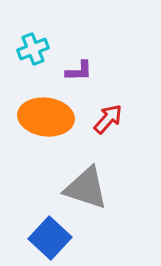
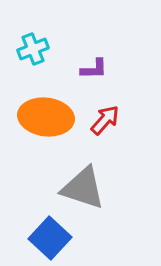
purple L-shape: moved 15 px right, 2 px up
red arrow: moved 3 px left, 1 px down
gray triangle: moved 3 px left
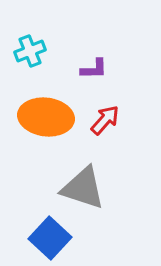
cyan cross: moved 3 px left, 2 px down
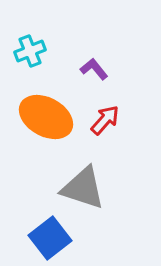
purple L-shape: rotated 128 degrees counterclockwise
orange ellipse: rotated 22 degrees clockwise
blue square: rotated 9 degrees clockwise
